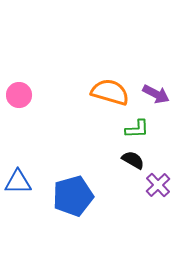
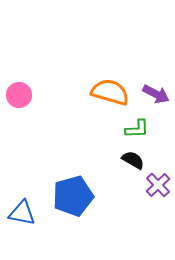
blue triangle: moved 4 px right, 31 px down; rotated 12 degrees clockwise
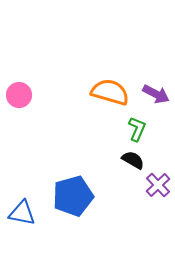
green L-shape: rotated 65 degrees counterclockwise
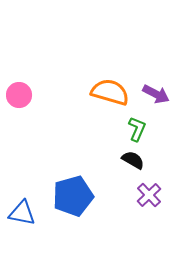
purple cross: moved 9 px left, 10 px down
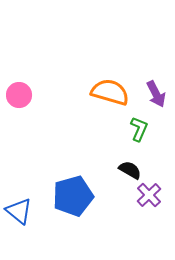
purple arrow: rotated 36 degrees clockwise
green L-shape: moved 2 px right
black semicircle: moved 3 px left, 10 px down
blue triangle: moved 3 px left, 2 px up; rotated 28 degrees clockwise
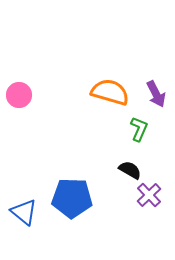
blue pentagon: moved 1 px left, 2 px down; rotated 18 degrees clockwise
blue triangle: moved 5 px right, 1 px down
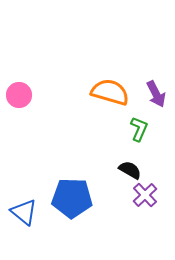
purple cross: moved 4 px left
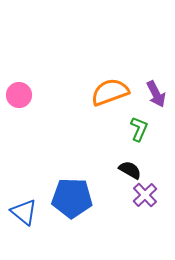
orange semicircle: rotated 36 degrees counterclockwise
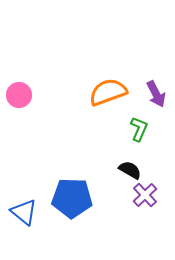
orange semicircle: moved 2 px left
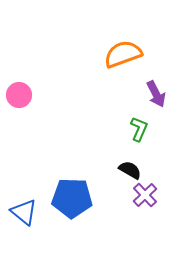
orange semicircle: moved 15 px right, 38 px up
